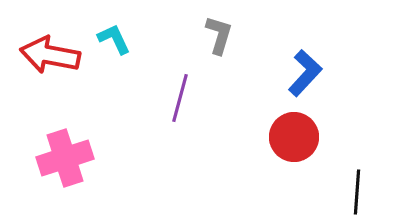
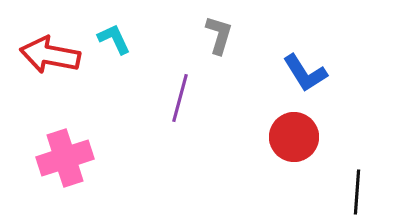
blue L-shape: rotated 105 degrees clockwise
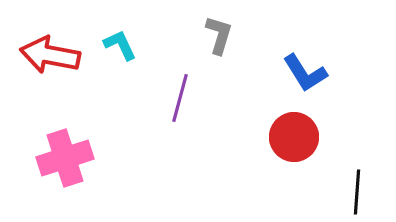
cyan L-shape: moved 6 px right, 6 px down
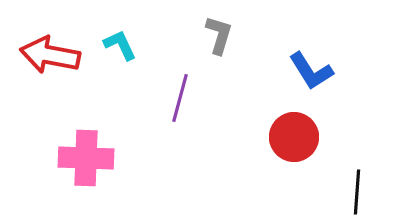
blue L-shape: moved 6 px right, 2 px up
pink cross: moved 21 px right; rotated 20 degrees clockwise
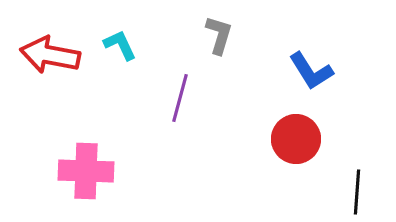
red circle: moved 2 px right, 2 px down
pink cross: moved 13 px down
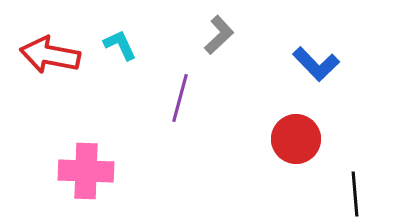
gray L-shape: rotated 30 degrees clockwise
blue L-shape: moved 5 px right, 7 px up; rotated 12 degrees counterclockwise
black line: moved 2 px left, 2 px down; rotated 9 degrees counterclockwise
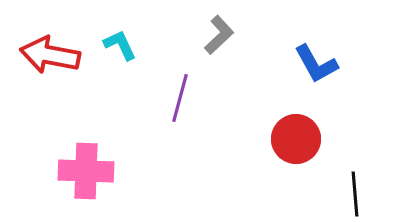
blue L-shape: rotated 15 degrees clockwise
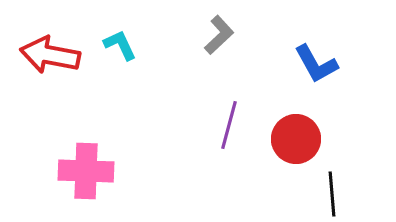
purple line: moved 49 px right, 27 px down
black line: moved 23 px left
